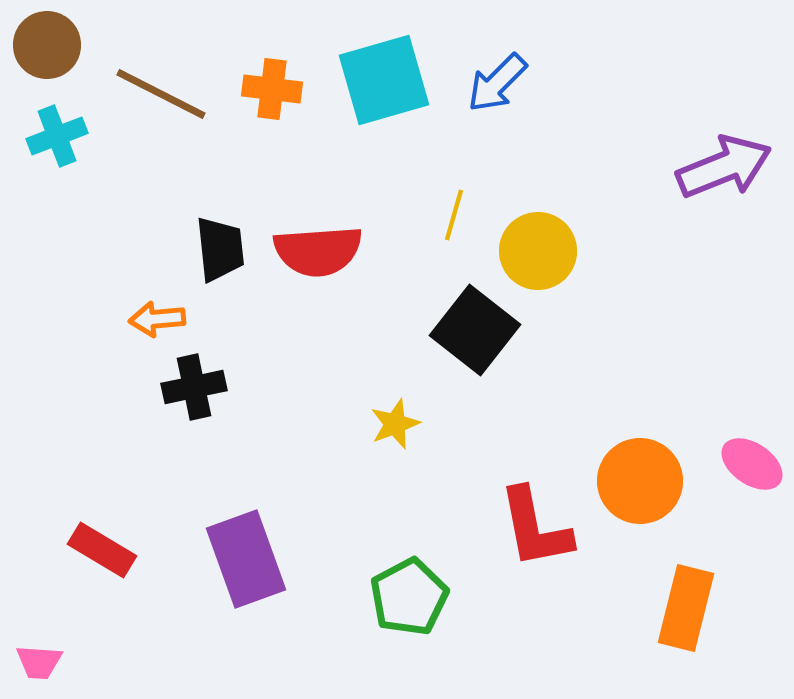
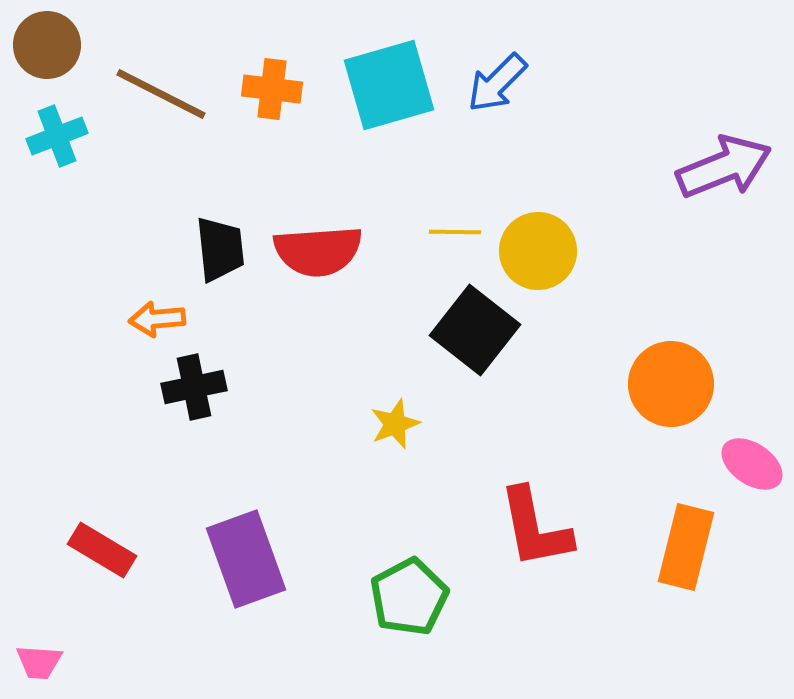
cyan square: moved 5 px right, 5 px down
yellow line: moved 1 px right, 17 px down; rotated 75 degrees clockwise
orange circle: moved 31 px right, 97 px up
orange rectangle: moved 61 px up
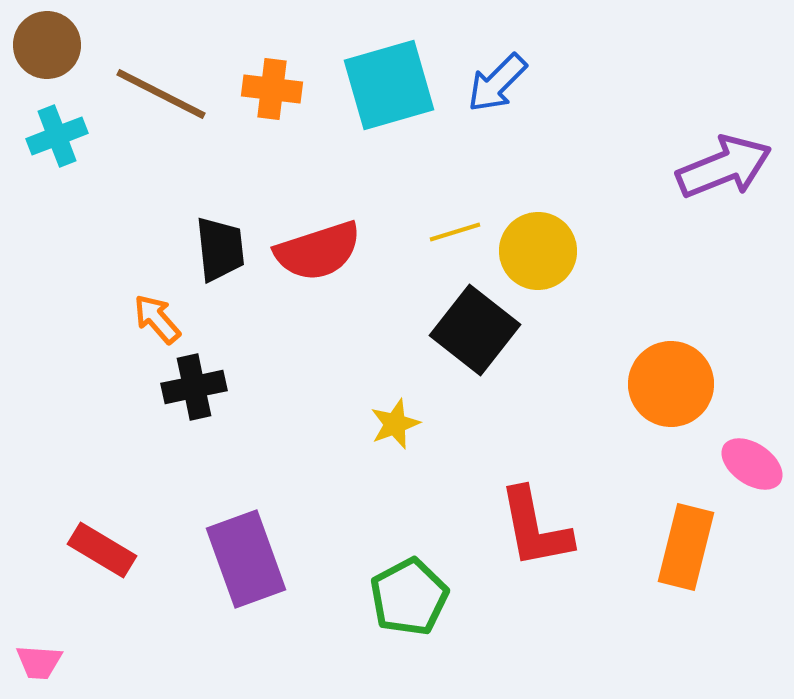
yellow line: rotated 18 degrees counterclockwise
red semicircle: rotated 14 degrees counterclockwise
orange arrow: rotated 54 degrees clockwise
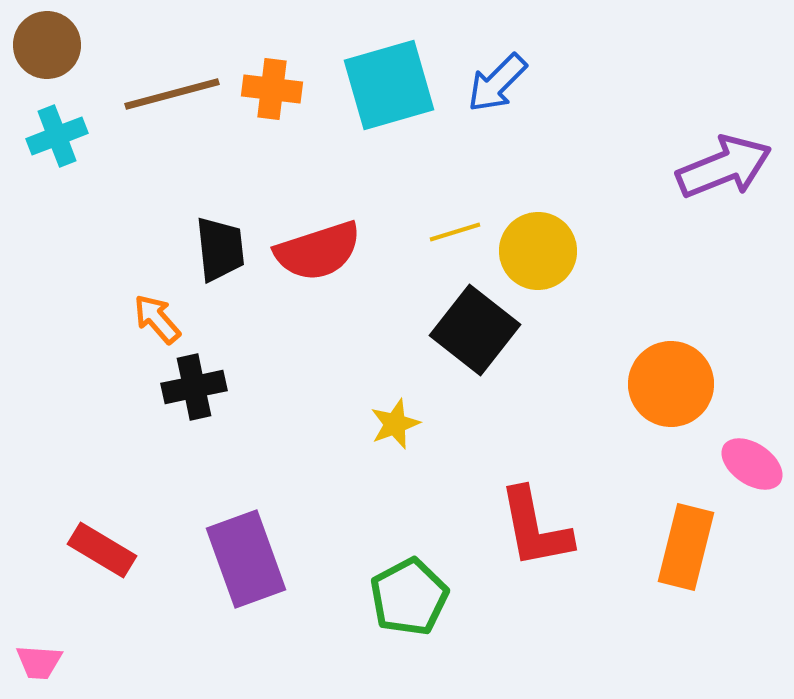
brown line: moved 11 px right; rotated 42 degrees counterclockwise
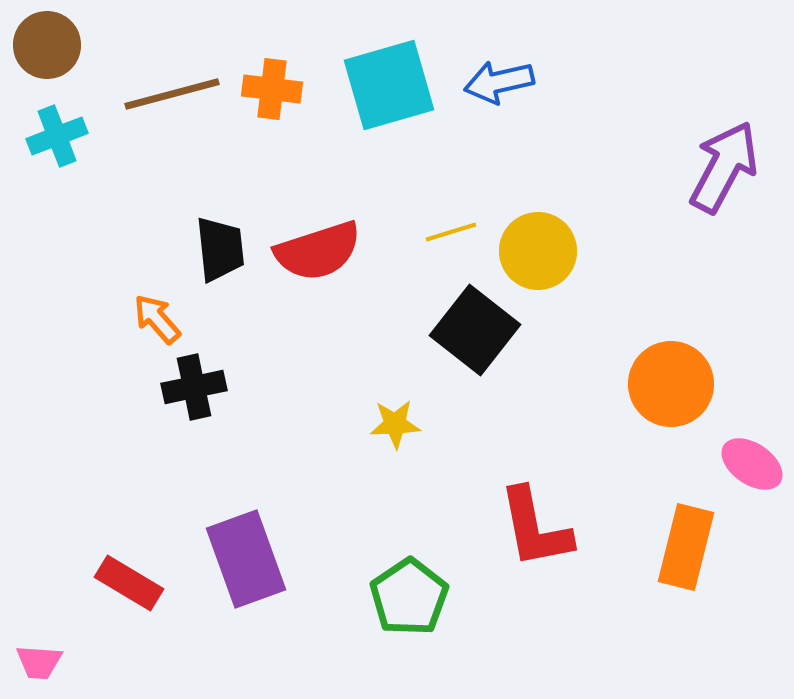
blue arrow: moved 2 px right, 1 px up; rotated 32 degrees clockwise
purple arrow: rotated 40 degrees counterclockwise
yellow line: moved 4 px left
yellow star: rotated 18 degrees clockwise
red rectangle: moved 27 px right, 33 px down
green pentagon: rotated 6 degrees counterclockwise
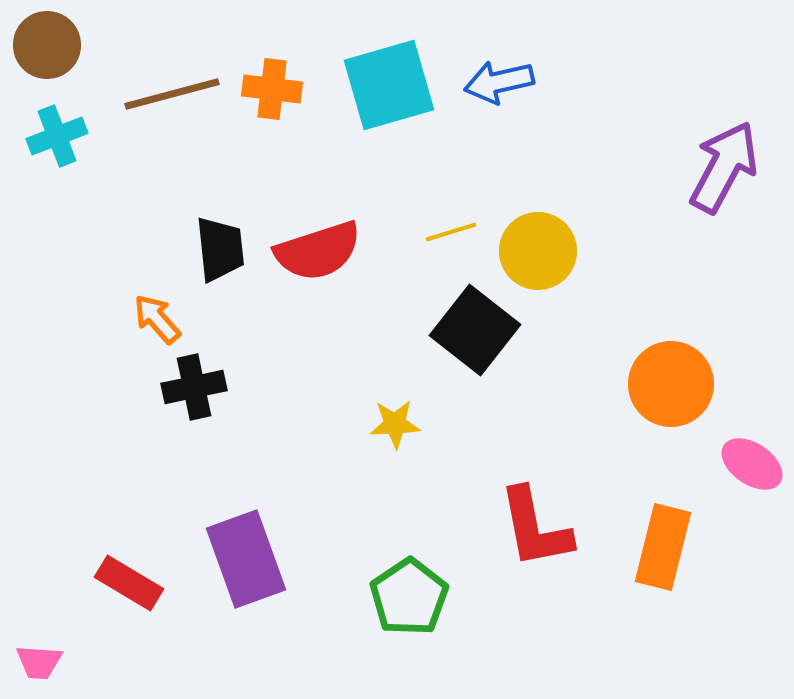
orange rectangle: moved 23 px left
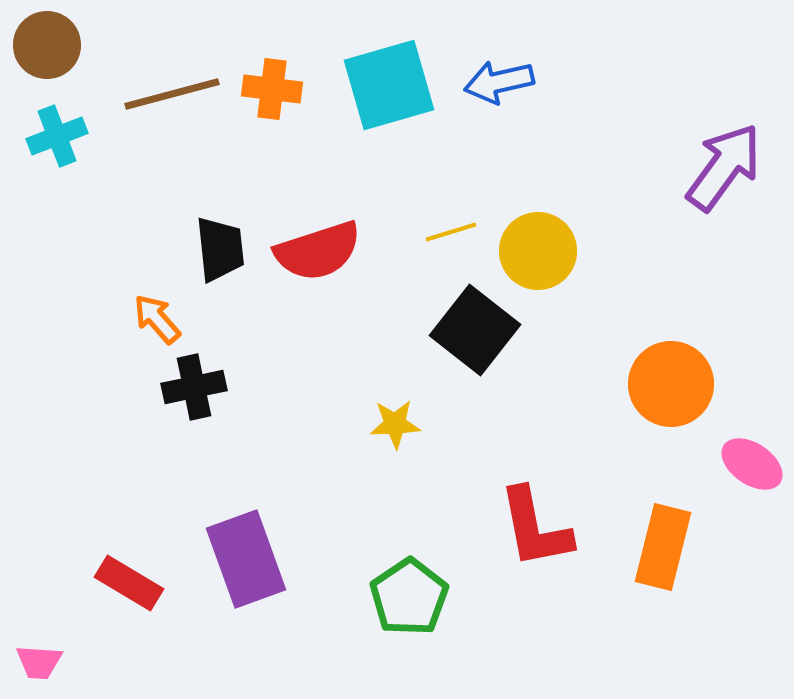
purple arrow: rotated 8 degrees clockwise
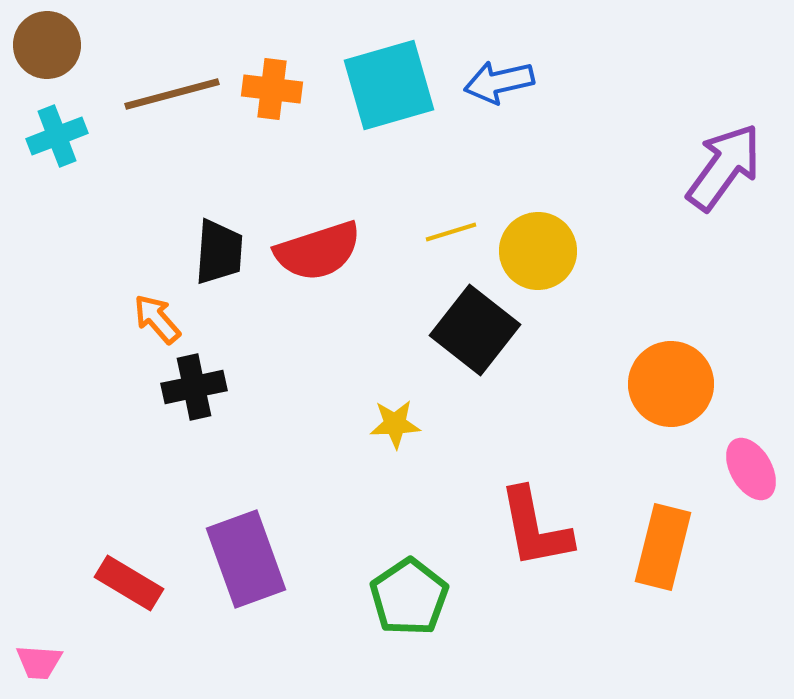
black trapezoid: moved 1 px left, 3 px down; rotated 10 degrees clockwise
pink ellipse: moved 1 px left, 5 px down; rotated 26 degrees clockwise
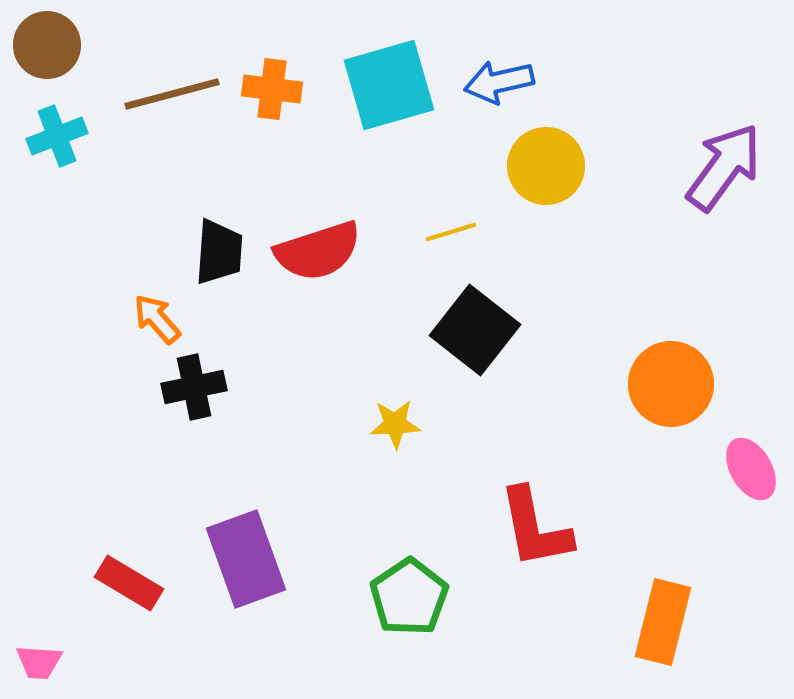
yellow circle: moved 8 px right, 85 px up
orange rectangle: moved 75 px down
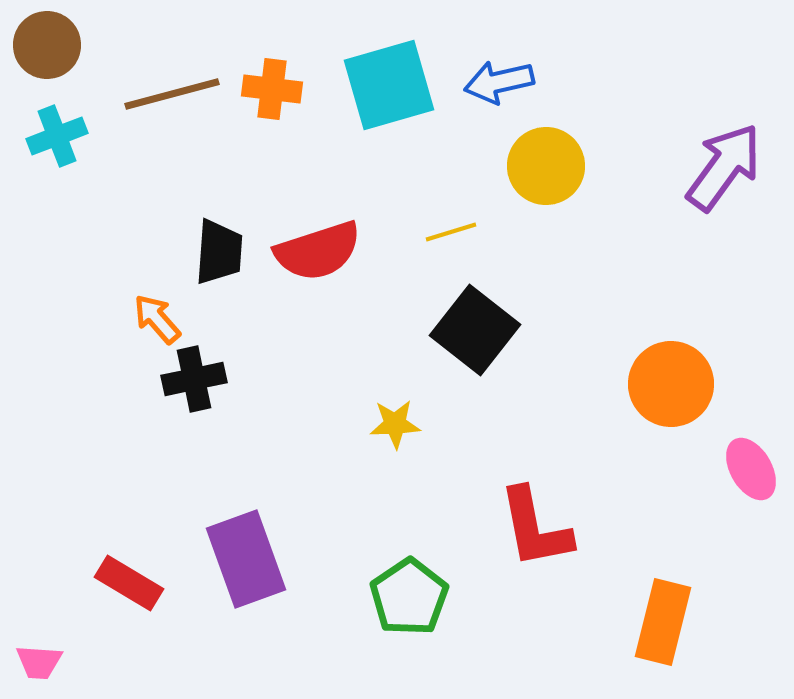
black cross: moved 8 px up
